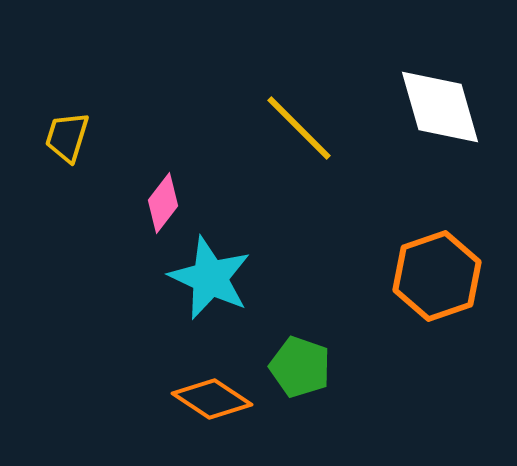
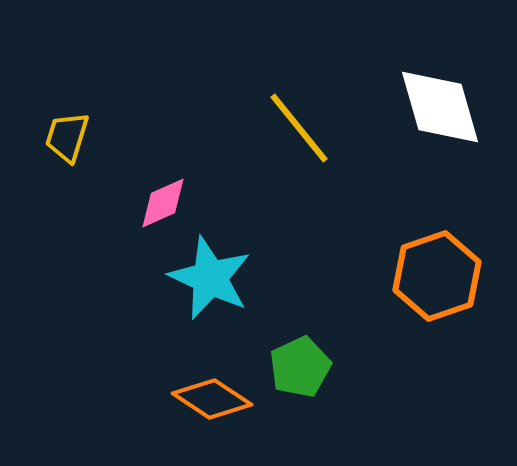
yellow line: rotated 6 degrees clockwise
pink diamond: rotated 28 degrees clockwise
green pentagon: rotated 28 degrees clockwise
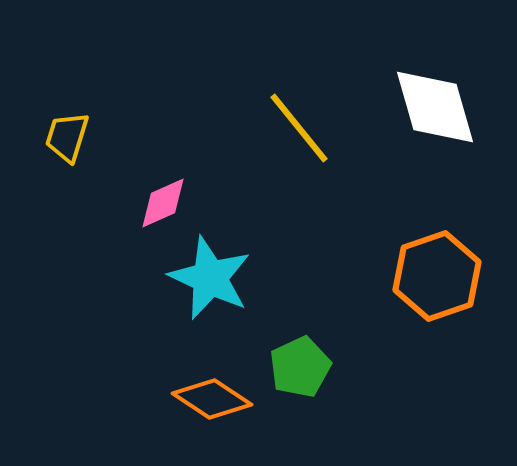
white diamond: moved 5 px left
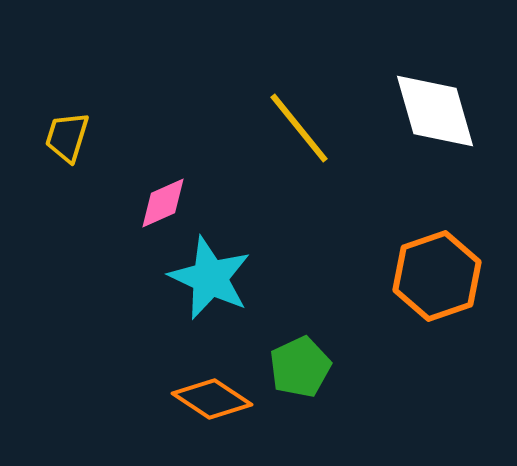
white diamond: moved 4 px down
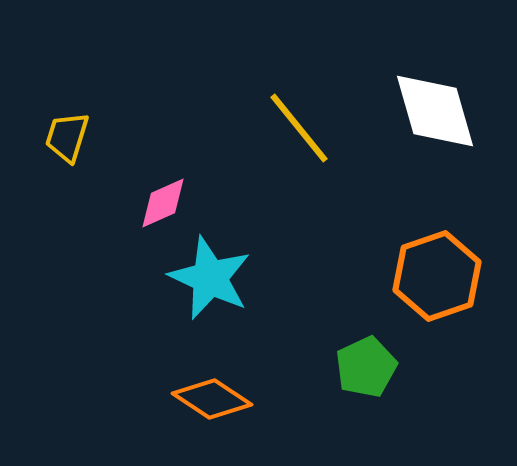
green pentagon: moved 66 px right
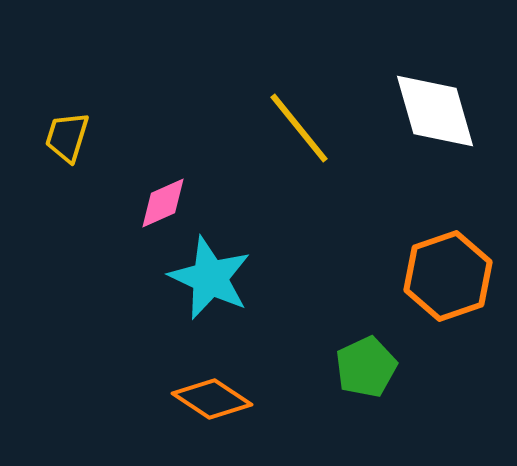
orange hexagon: moved 11 px right
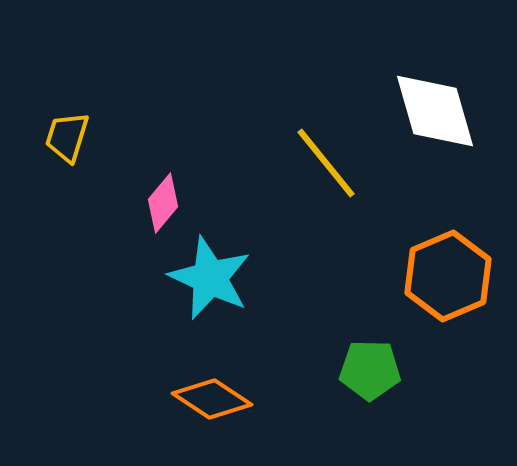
yellow line: moved 27 px right, 35 px down
pink diamond: rotated 26 degrees counterclockwise
orange hexagon: rotated 4 degrees counterclockwise
green pentagon: moved 4 px right, 3 px down; rotated 26 degrees clockwise
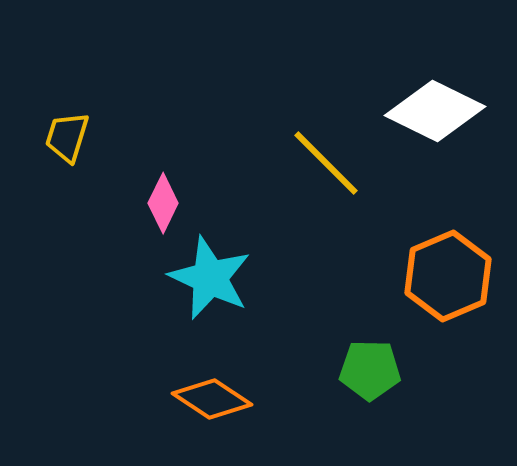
white diamond: rotated 48 degrees counterclockwise
yellow line: rotated 6 degrees counterclockwise
pink diamond: rotated 14 degrees counterclockwise
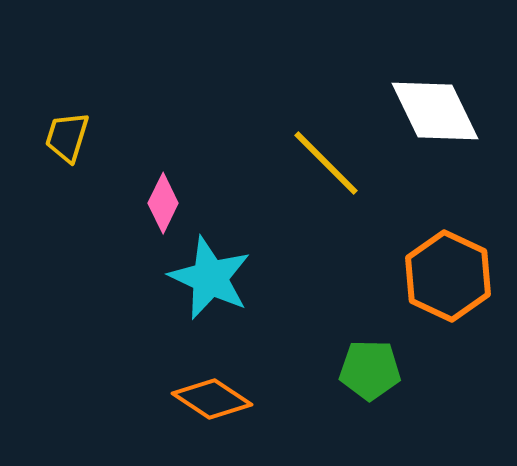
white diamond: rotated 38 degrees clockwise
orange hexagon: rotated 12 degrees counterclockwise
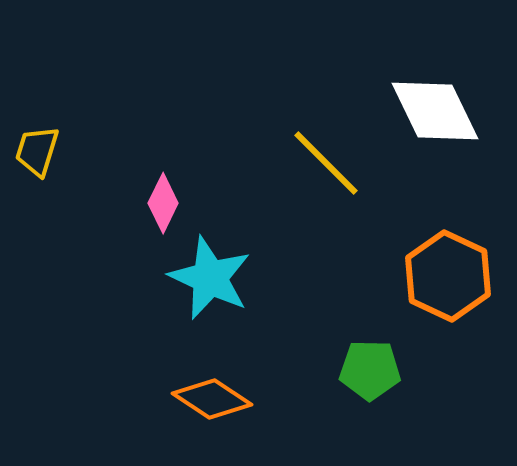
yellow trapezoid: moved 30 px left, 14 px down
